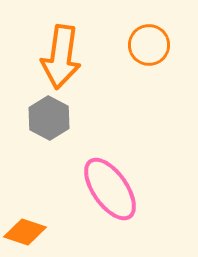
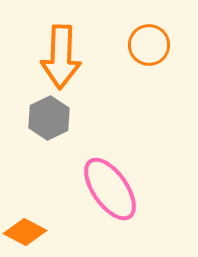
orange arrow: rotated 6 degrees counterclockwise
gray hexagon: rotated 6 degrees clockwise
orange diamond: rotated 9 degrees clockwise
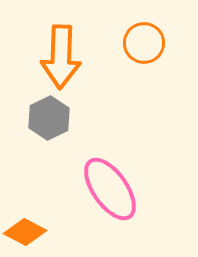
orange circle: moved 5 px left, 2 px up
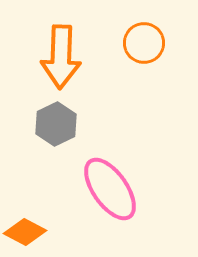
gray hexagon: moved 7 px right, 6 px down
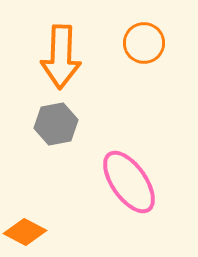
gray hexagon: rotated 15 degrees clockwise
pink ellipse: moved 19 px right, 7 px up
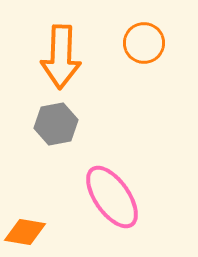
pink ellipse: moved 17 px left, 15 px down
orange diamond: rotated 18 degrees counterclockwise
